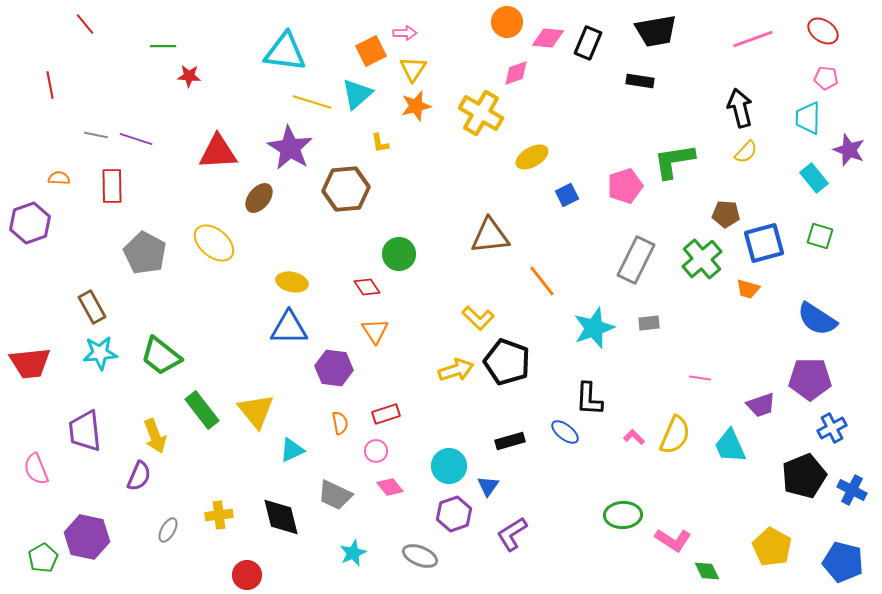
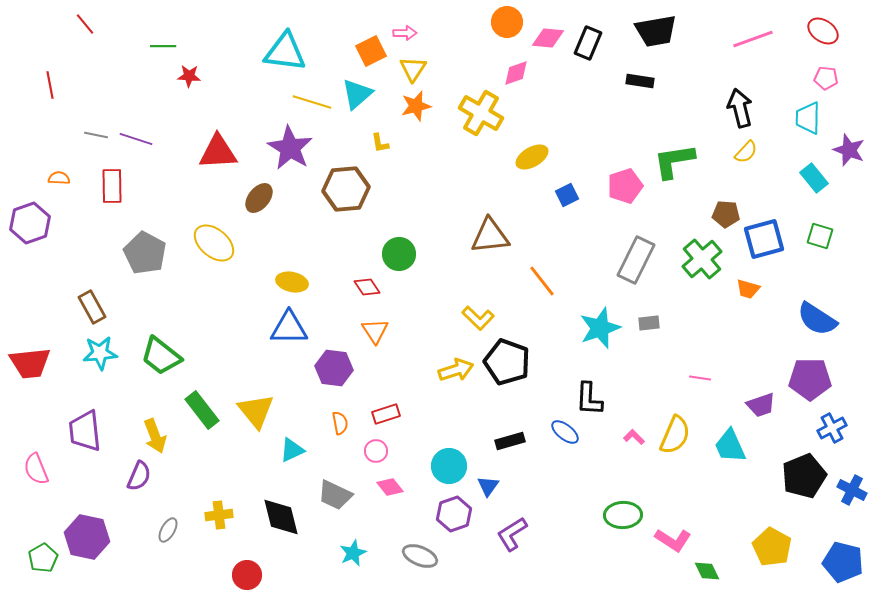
blue square at (764, 243): moved 4 px up
cyan star at (594, 328): moved 6 px right
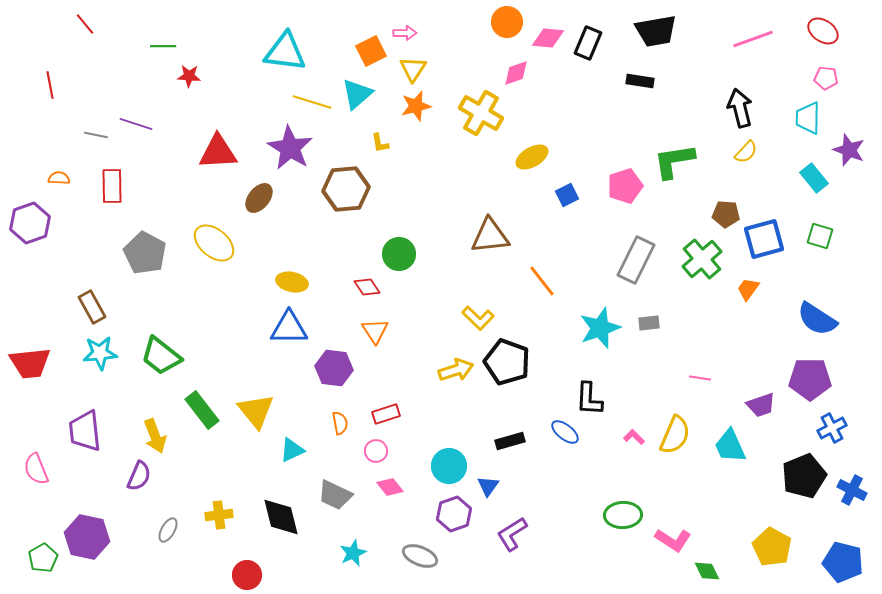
purple line at (136, 139): moved 15 px up
orange trapezoid at (748, 289): rotated 110 degrees clockwise
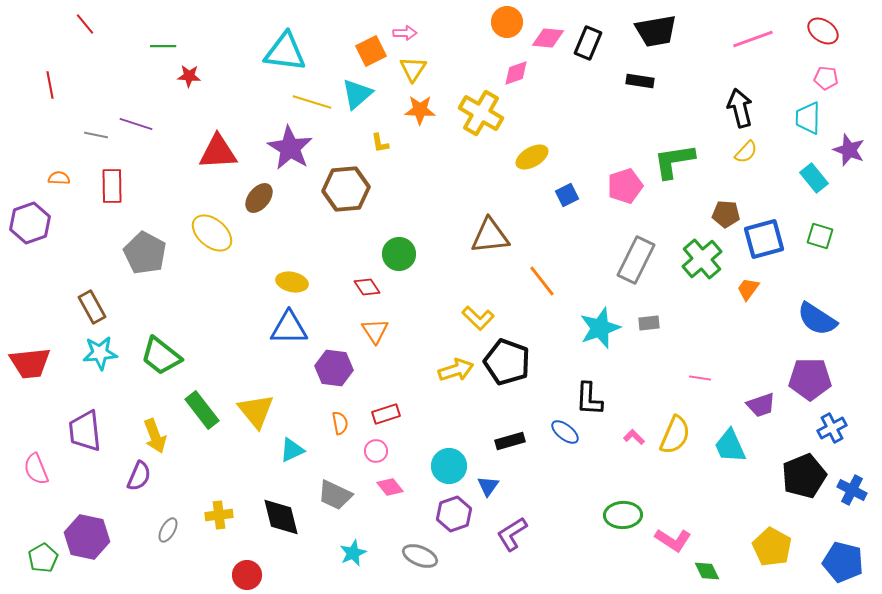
orange star at (416, 106): moved 4 px right, 4 px down; rotated 16 degrees clockwise
yellow ellipse at (214, 243): moved 2 px left, 10 px up
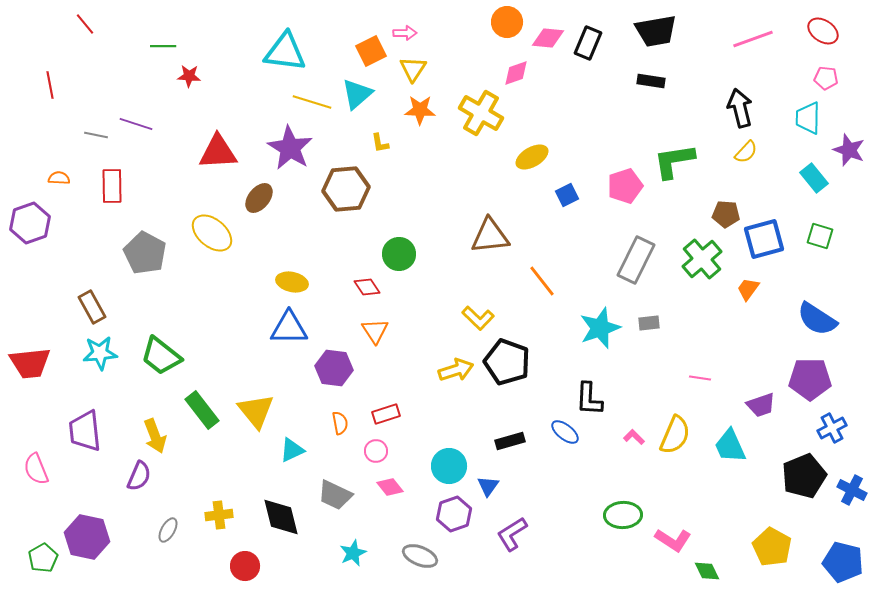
black rectangle at (640, 81): moved 11 px right
red circle at (247, 575): moved 2 px left, 9 px up
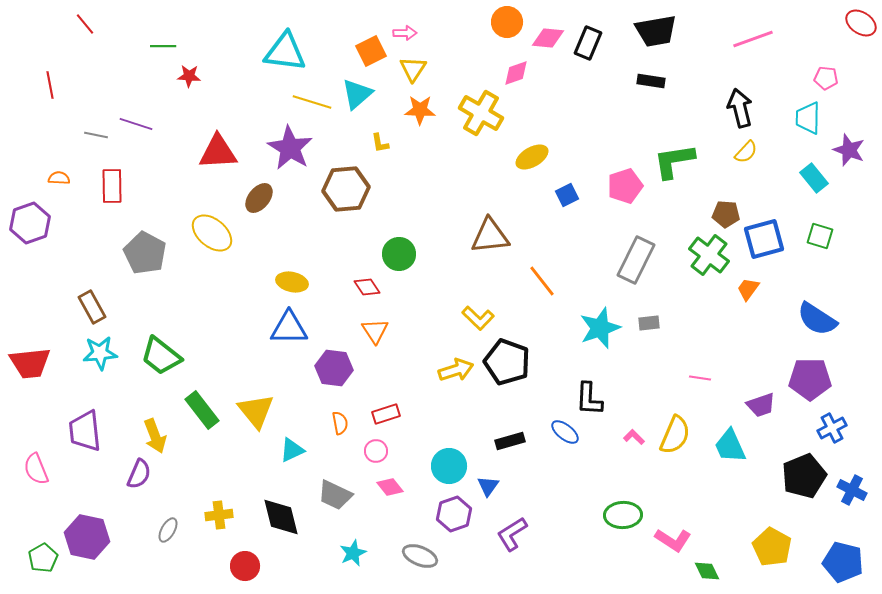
red ellipse at (823, 31): moved 38 px right, 8 px up
green cross at (702, 259): moved 7 px right, 4 px up; rotated 12 degrees counterclockwise
purple semicircle at (139, 476): moved 2 px up
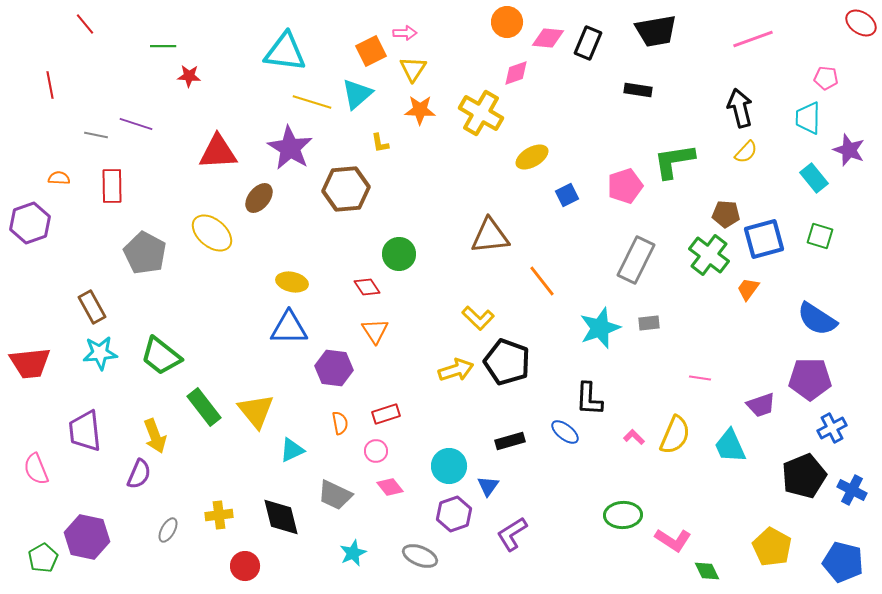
black rectangle at (651, 81): moved 13 px left, 9 px down
green rectangle at (202, 410): moved 2 px right, 3 px up
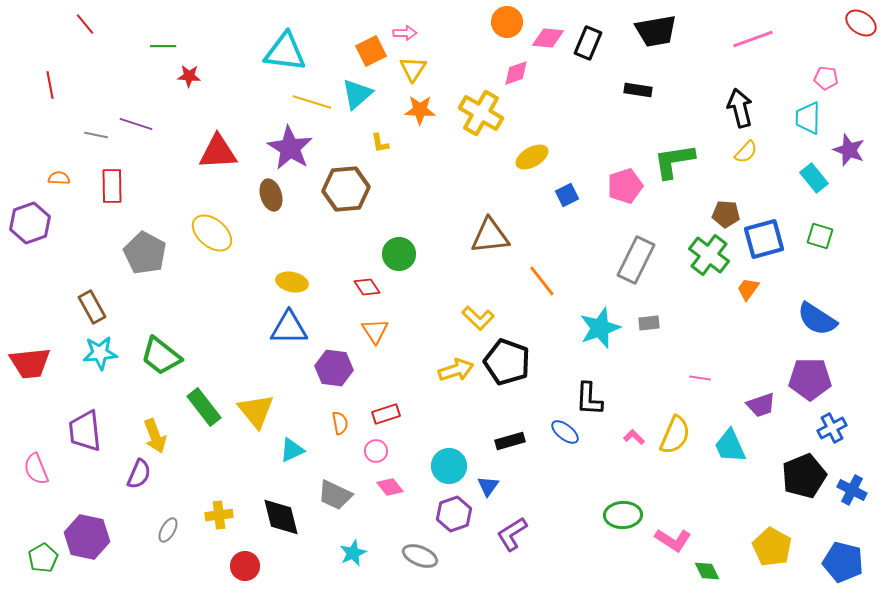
brown ellipse at (259, 198): moved 12 px right, 3 px up; rotated 56 degrees counterclockwise
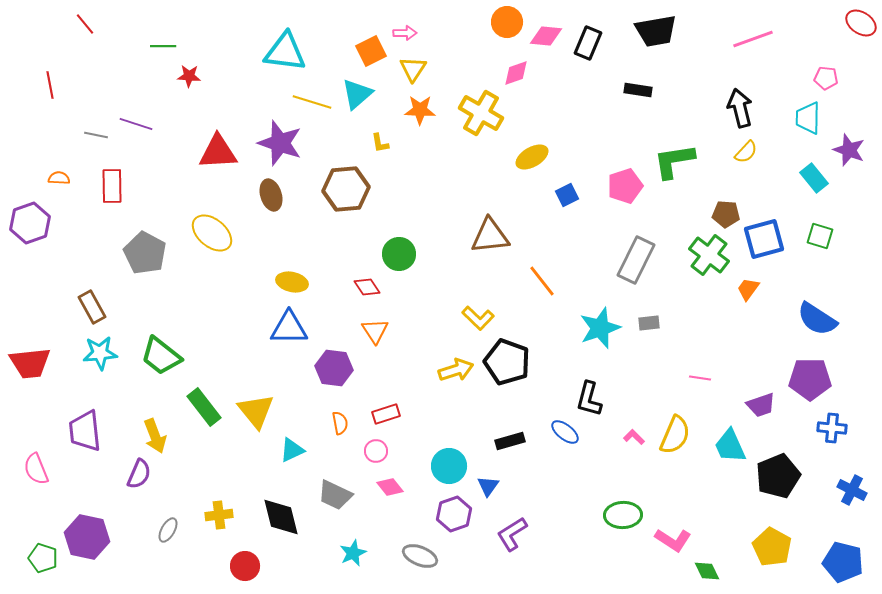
pink diamond at (548, 38): moved 2 px left, 2 px up
purple star at (290, 148): moved 10 px left, 5 px up; rotated 12 degrees counterclockwise
black L-shape at (589, 399): rotated 12 degrees clockwise
blue cross at (832, 428): rotated 32 degrees clockwise
black pentagon at (804, 476): moved 26 px left
green pentagon at (43, 558): rotated 24 degrees counterclockwise
